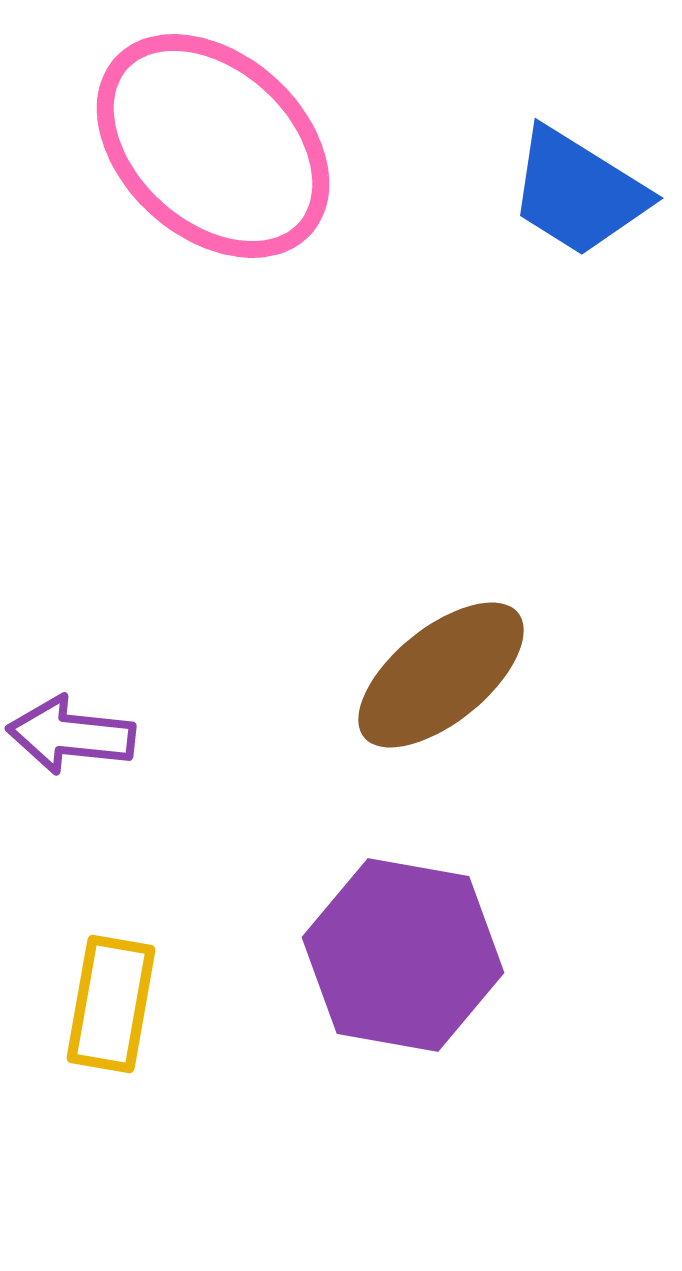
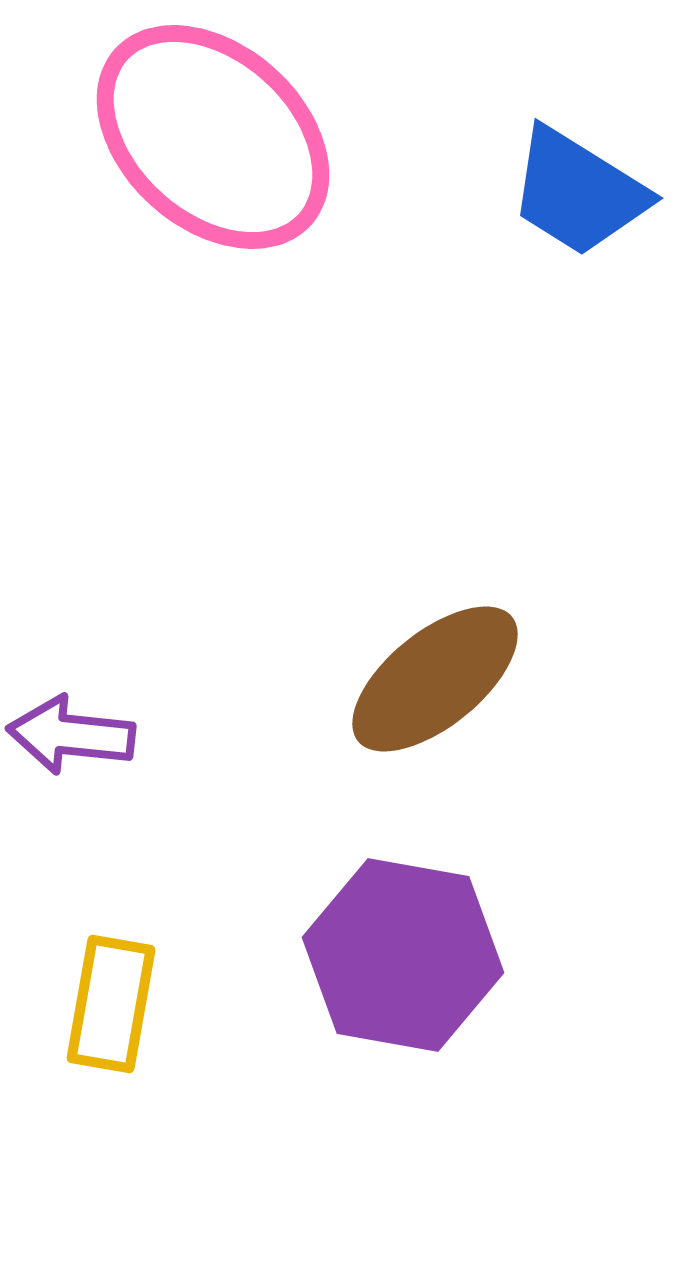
pink ellipse: moved 9 px up
brown ellipse: moved 6 px left, 4 px down
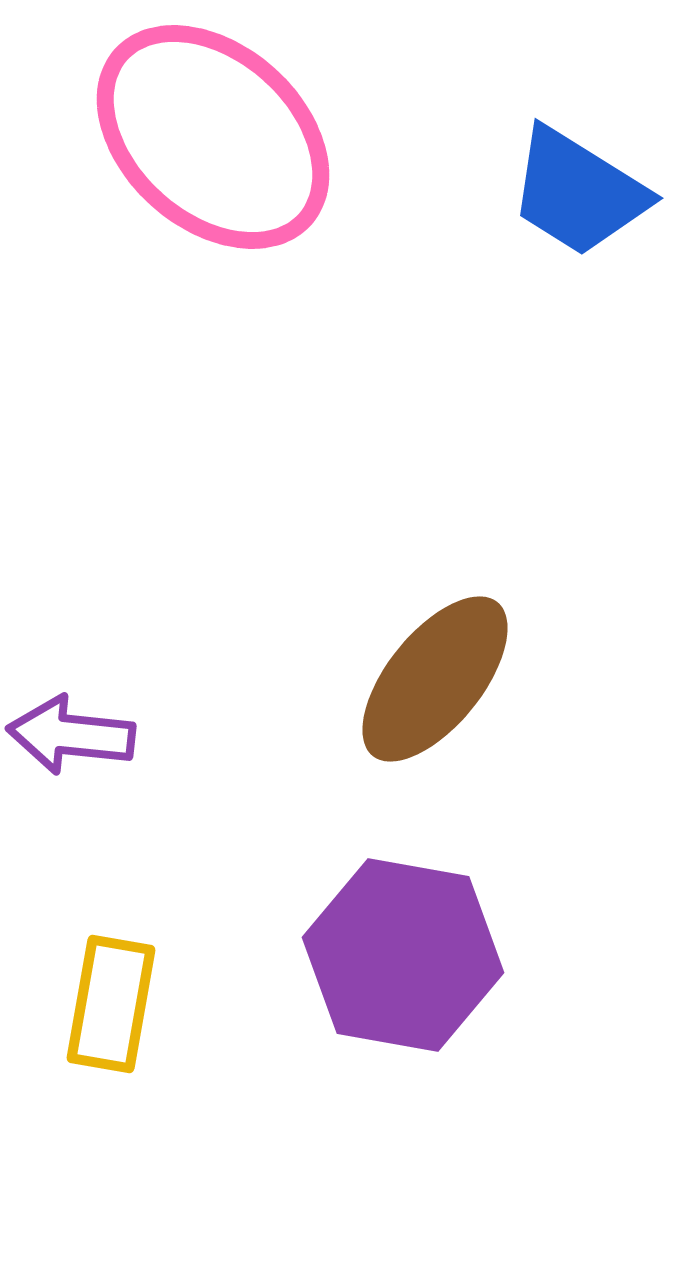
brown ellipse: rotated 12 degrees counterclockwise
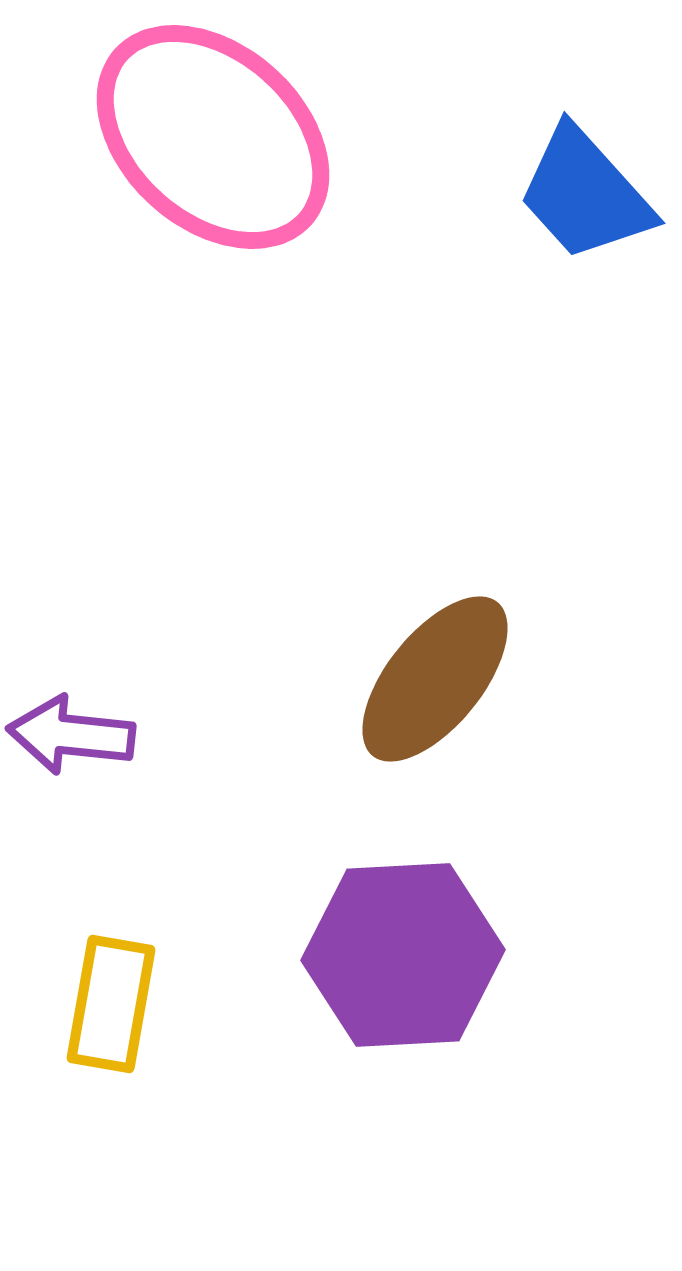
blue trapezoid: moved 7 px right, 2 px down; rotated 16 degrees clockwise
purple hexagon: rotated 13 degrees counterclockwise
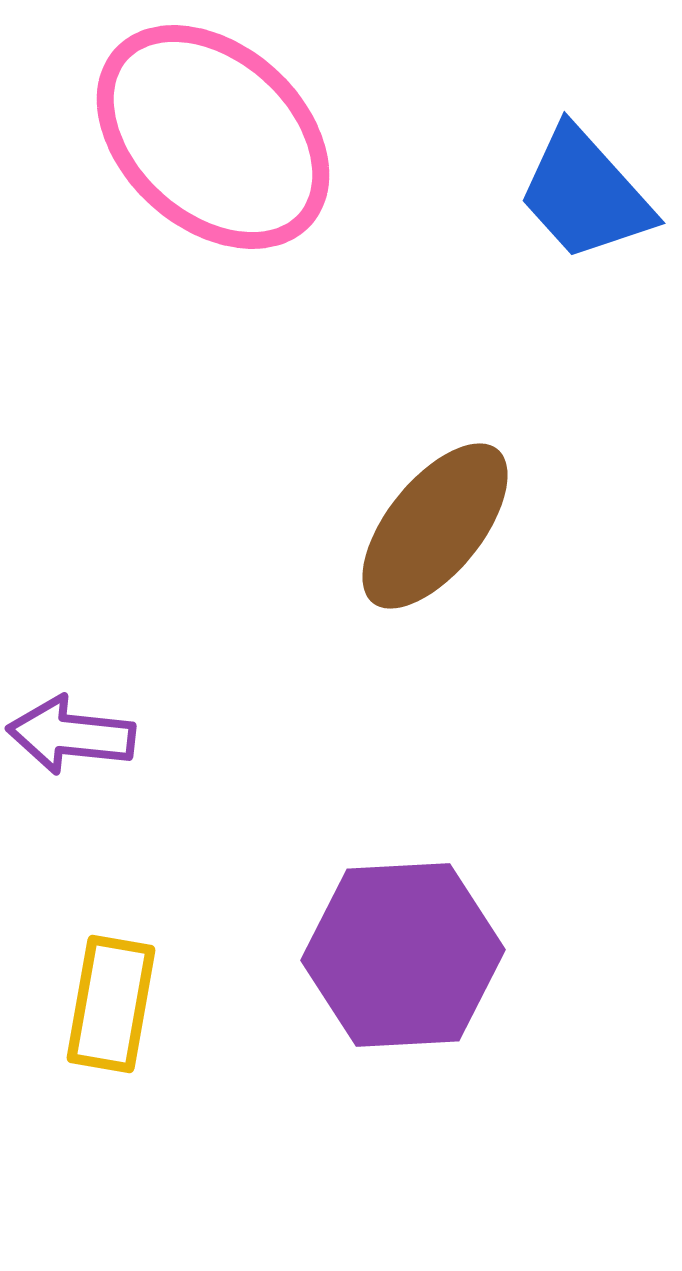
brown ellipse: moved 153 px up
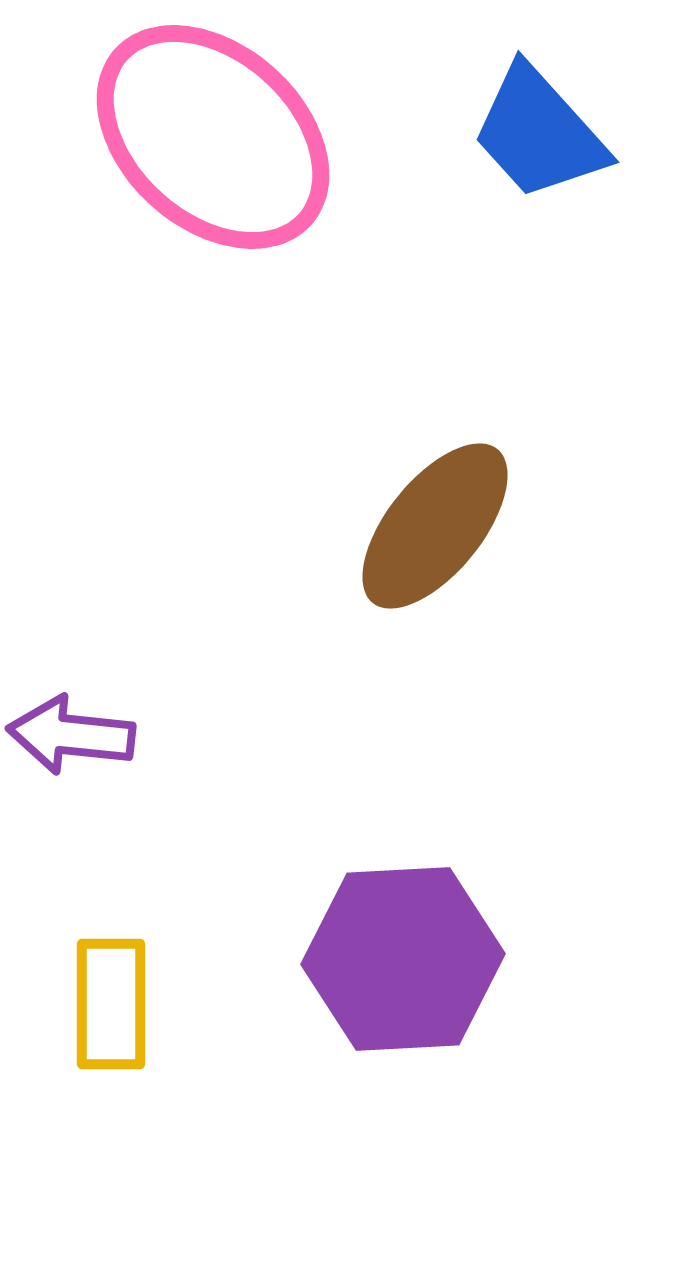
blue trapezoid: moved 46 px left, 61 px up
purple hexagon: moved 4 px down
yellow rectangle: rotated 10 degrees counterclockwise
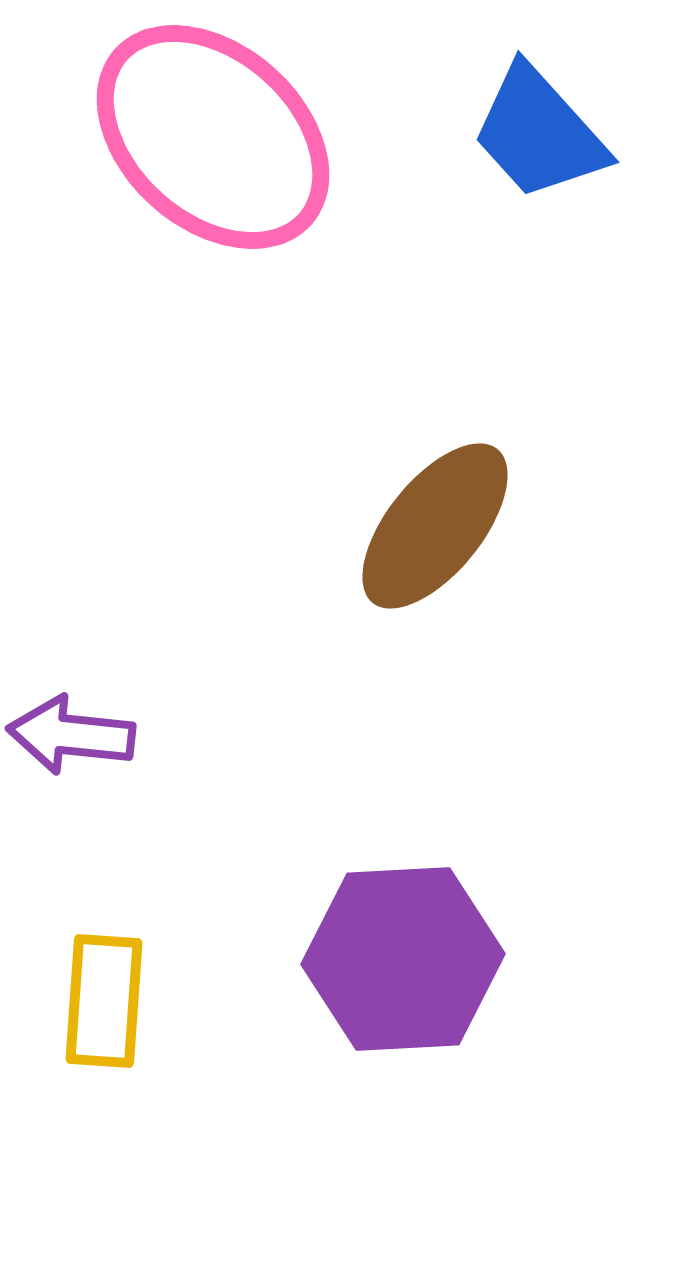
yellow rectangle: moved 7 px left, 3 px up; rotated 4 degrees clockwise
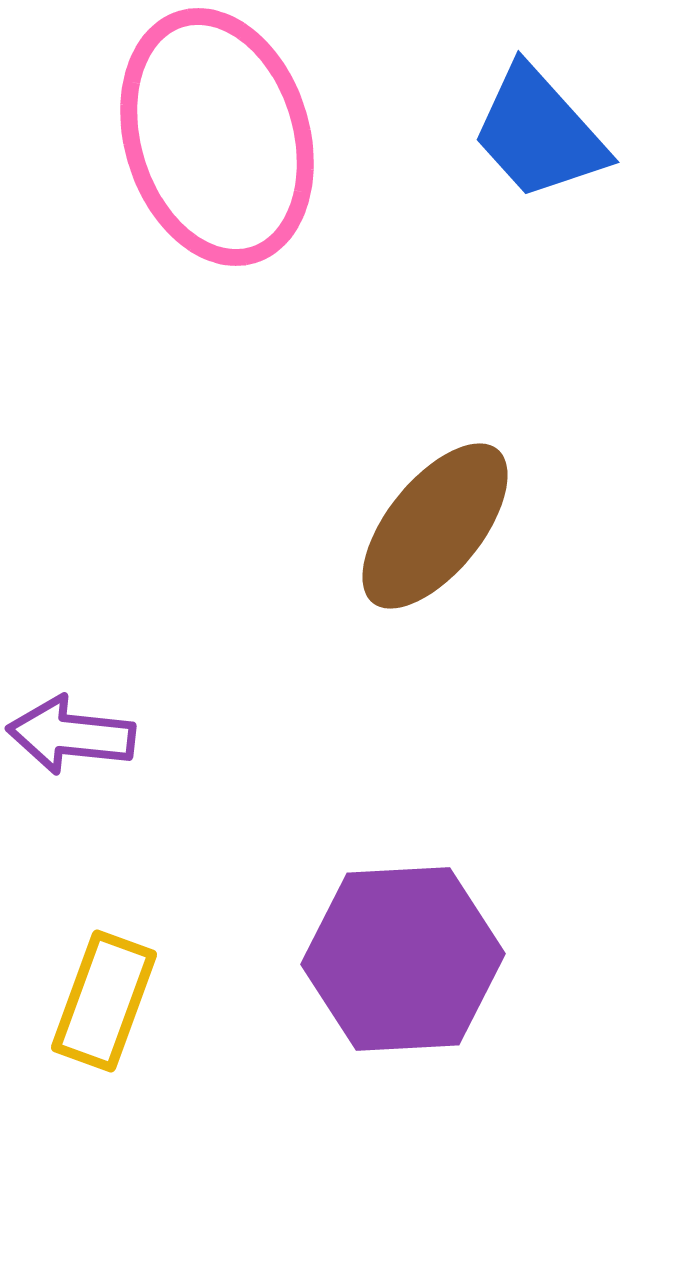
pink ellipse: moved 4 px right; rotated 31 degrees clockwise
yellow rectangle: rotated 16 degrees clockwise
